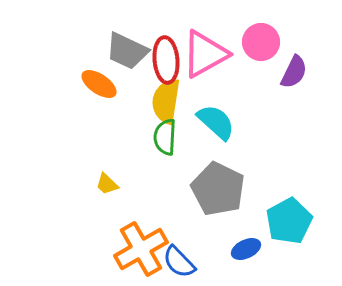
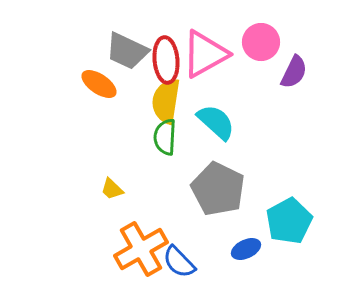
yellow trapezoid: moved 5 px right, 5 px down
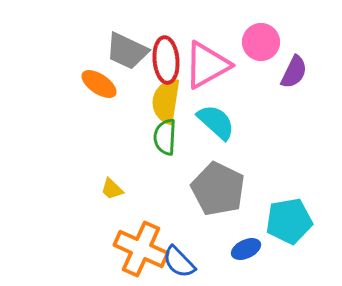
pink triangle: moved 2 px right, 11 px down
cyan pentagon: rotated 18 degrees clockwise
orange cross: rotated 36 degrees counterclockwise
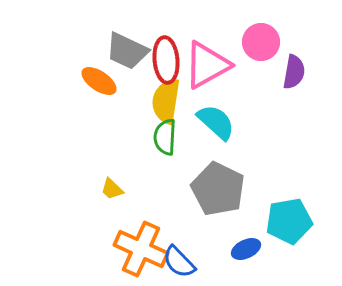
purple semicircle: rotated 16 degrees counterclockwise
orange ellipse: moved 3 px up
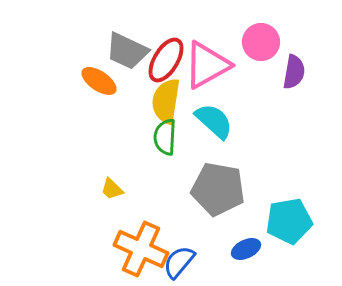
red ellipse: rotated 36 degrees clockwise
cyan semicircle: moved 2 px left, 1 px up
gray pentagon: rotated 16 degrees counterclockwise
blue semicircle: rotated 84 degrees clockwise
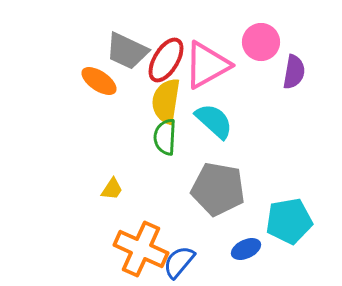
yellow trapezoid: rotated 100 degrees counterclockwise
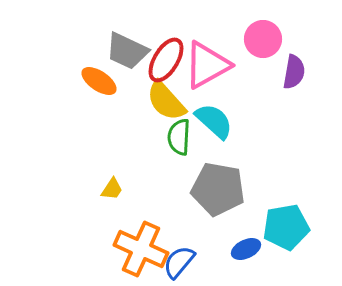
pink circle: moved 2 px right, 3 px up
yellow semicircle: rotated 51 degrees counterclockwise
green semicircle: moved 14 px right
cyan pentagon: moved 3 px left, 6 px down
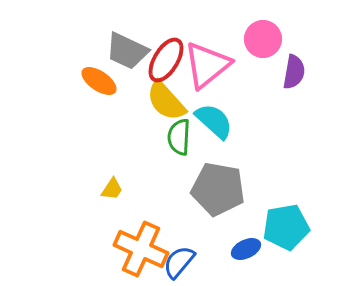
pink triangle: rotated 10 degrees counterclockwise
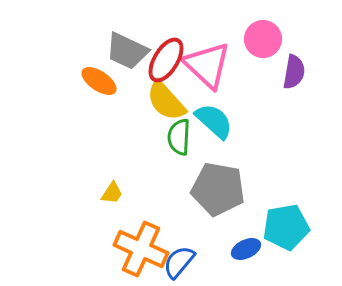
pink triangle: rotated 38 degrees counterclockwise
yellow trapezoid: moved 4 px down
